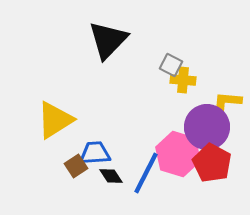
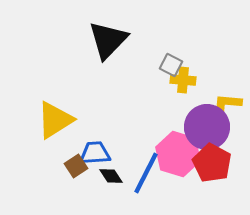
yellow L-shape: moved 2 px down
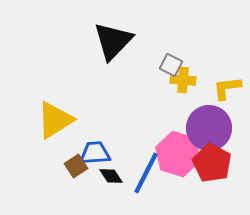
black triangle: moved 5 px right, 1 px down
yellow L-shape: moved 16 px up; rotated 12 degrees counterclockwise
purple circle: moved 2 px right, 1 px down
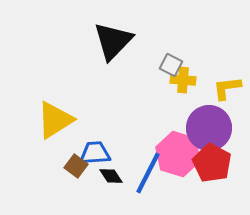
brown square: rotated 20 degrees counterclockwise
blue line: moved 2 px right
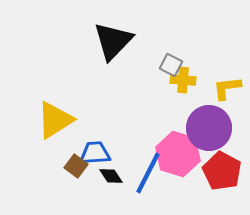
red pentagon: moved 10 px right, 8 px down
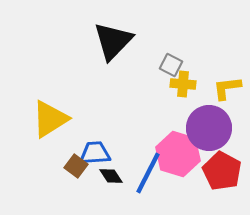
yellow cross: moved 4 px down
yellow triangle: moved 5 px left, 1 px up
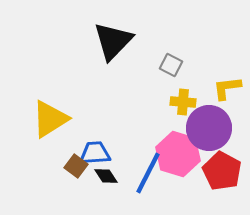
yellow cross: moved 18 px down
black diamond: moved 5 px left
